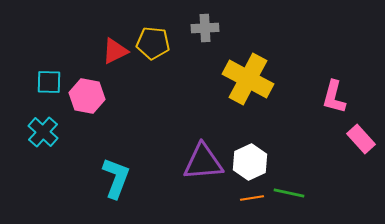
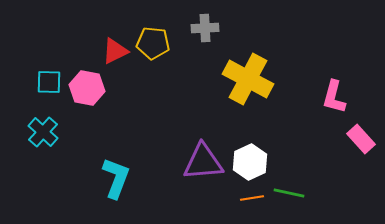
pink hexagon: moved 8 px up
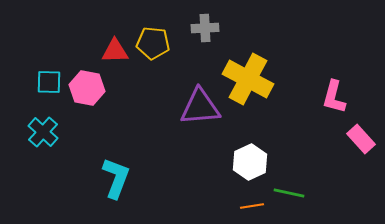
red triangle: rotated 24 degrees clockwise
purple triangle: moved 3 px left, 55 px up
orange line: moved 8 px down
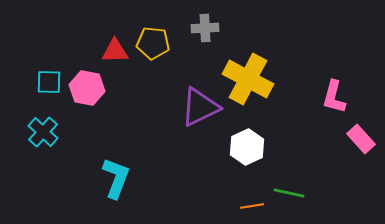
purple triangle: rotated 21 degrees counterclockwise
white hexagon: moved 3 px left, 15 px up
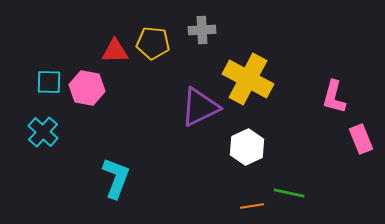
gray cross: moved 3 px left, 2 px down
pink rectangle: rotated 20 degrees clockwise
